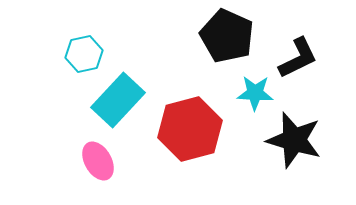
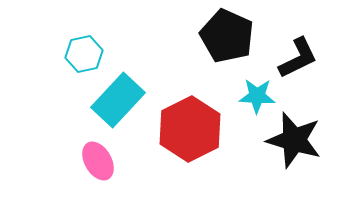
cyan star: moved 2 px right, 3 px down
red hexagon: rotated 12 degrees counterclockwise
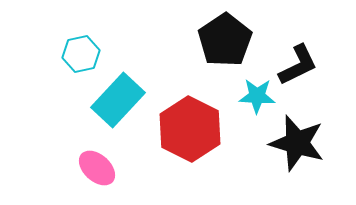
black pentagon: moved 2 px left, 4 px down; rotated 14 degrees clockwise
cyan hexagon: moved 3 px left
black L-shape: moved 7 px down
red hexagon: rotated 6 degrees counterclockwise
black star: moved 3 px right, 3 px down
pink ellipse: moved 1 px left, 7 px down; rotated 18 degrees counterclockwise
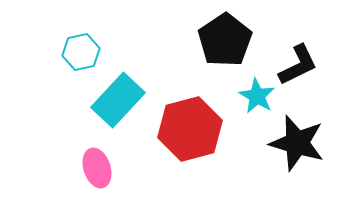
cyan hexagon: moved 2 px up
cyan star: rotated 27 degrees clockwise
red hexagon: rotated 18 degrees clockwise
pink ellipse: rotated 30 degrees clockwise
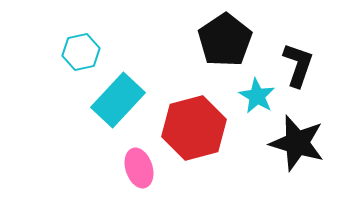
black L-shape: rotated 45 degrees counterclockwise
red hexagon: moved 4 px right, 1 px up
pink ellipse: moved 42 px right
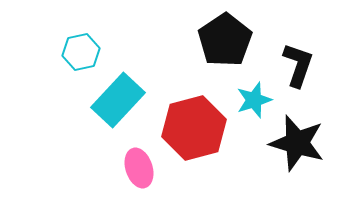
cyan star: moved 3 px left, 4 px down; rotated 24 degrees clockwise
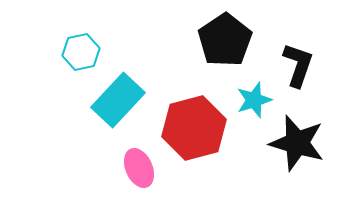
pink ellipse: rotated 6 degrees counterclockwise
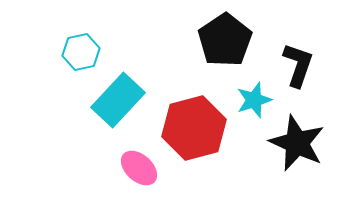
black star: rotated 8 degrees clockwise
pink ellipse: rotated 24 degrees counterclockwise
